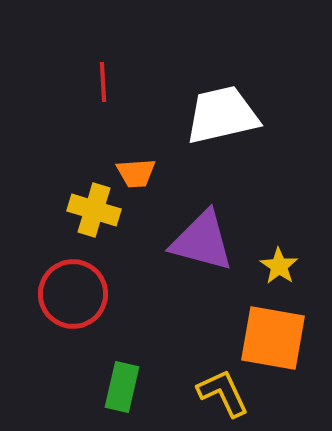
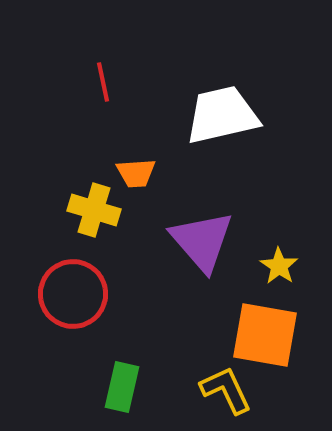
red line: rotated 9 degrees counterclockwise
purple triangle: rotated 34 degrees clockwise
orange square: moved 8 px left, 3 px up
yellow L-shape: moved 3 px right, 3 px up
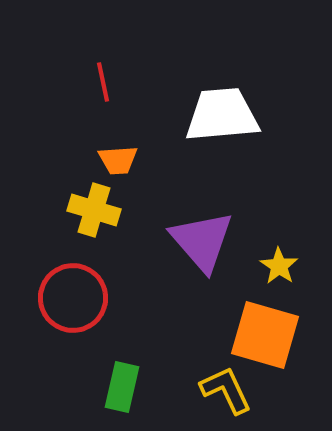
white trapezoid: rotated 8 degrees clockwise
orange trapezoid: moved 18 px left, 13 px up
red circle: moved 4 px down
orange square: rotated 6 degrees clockwise
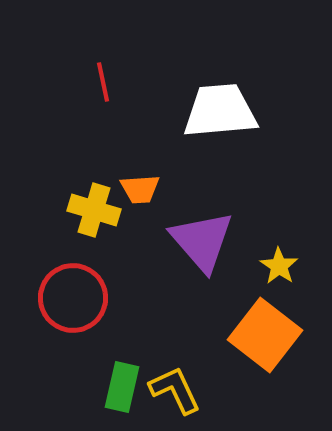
white trapezoid: moved 2 px left, 4 px up
orange trapezoid: moved 22 px right, 29 px down
orange square: rotated 22 degrees clockwise
yellow L-shape: moved 51 px left
